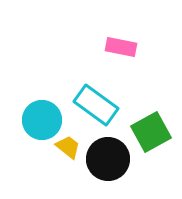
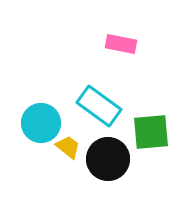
pink rectangle: moved 3 px up
cyan rectangle: moved 3 px right, 1 px down
cyan circle: moved 1 px left, 3 px down
green square: rotated 24 degrees clockwise
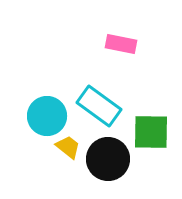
cyan circle: moved 6 px right, 7 px up
green square: rotated 6 degrees clockwise
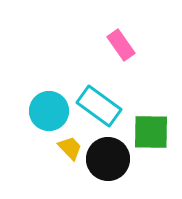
pink rectangle: moved 1 px down; rotated 44 degrees clockwise
cyan circle: moved 2 px right, 5 px up
yellow trapezoid: moved 2 px right, 1 px down; rotated 8 degrees clockwise
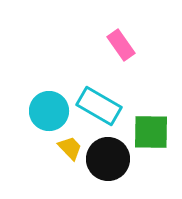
cyan rectangle: rotated 6 degrees counterclockwise
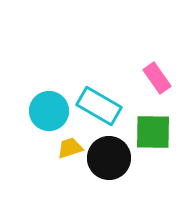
pink rectangle: moved 36 px right, 33 px down
green square: moved 2 px right
yellow trapezoid: rotated 64 degrees counterclockwise
black circle: moved 1 px right, 1 px up
